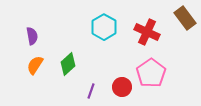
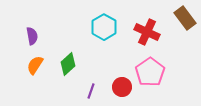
pink pentagon: moved 1 px left, 1 px up
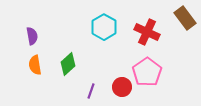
orange semicircle: rotated 42 degrees counterclockwise
pink pentagon: moved 3 px left
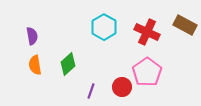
brown rectangle: moved 7 px down; rotated 25 degrees counterclockwise
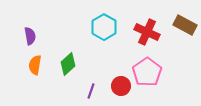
purple semicircle: moved 2 px left
orange semicircle: rotated 18 degrees clockwise
red circle: moved 1 px left, 1 px up
